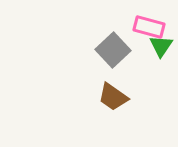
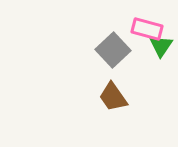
pink rectangle: moved 2 px left, 2 px down
brown trapezoid: rotated 20 degrees clockwise
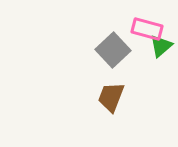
green triangle: rotated 15 degrees clockwise
brown trapezoid: moved 2 px left; rotated 56 degrees clockwise
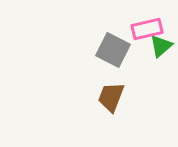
pink rectangle: rotated 28 degrees counterclockwise
gray square: rotated 20 degrees counterclockwise
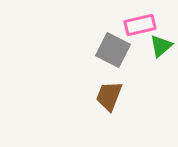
pink rectangle: moved 7 px left, 4 px up
brown trapezoid: moved 2 px left, 1 px up
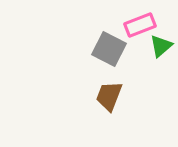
pink rectangle: rotated 8 degrees counterclockwise
gray square: moved 4 px left, 1 px up
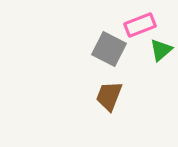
green triangle: moved 4 px down
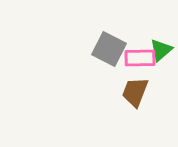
pink rectangle: moved 33 px down; rotated 20 degrees clockwise
brown trapezoid: moved 26 px right, 4 px up
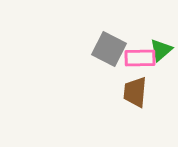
brown trapezoid: rotated 16 degrees counterclockwise
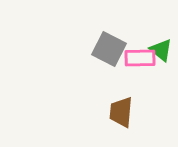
green triangle: rotated 40 degrees counterclockwise
brown trapezoid: moved 14 px left, 20 px down
